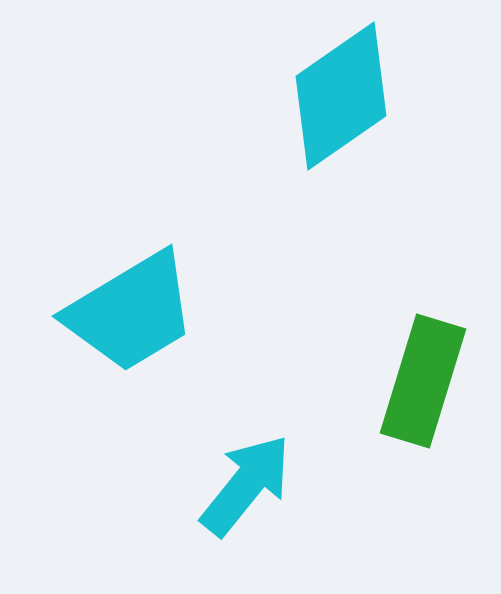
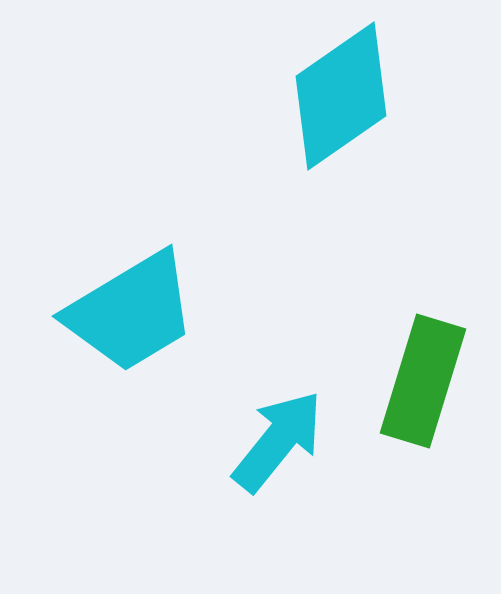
cyan arrow: moved 32 px right, 44 px up
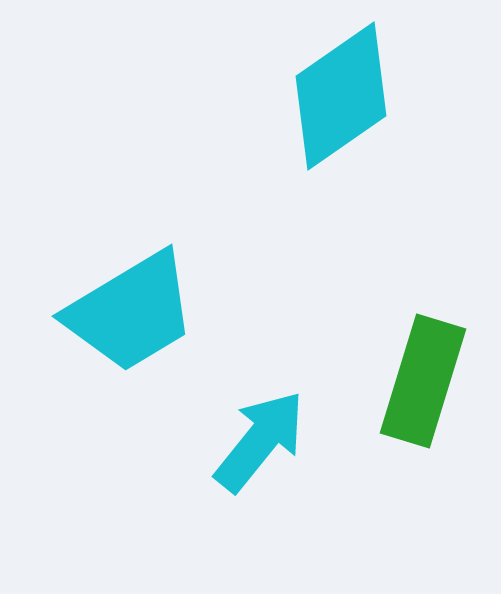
cyan arrow: moved 18 px left
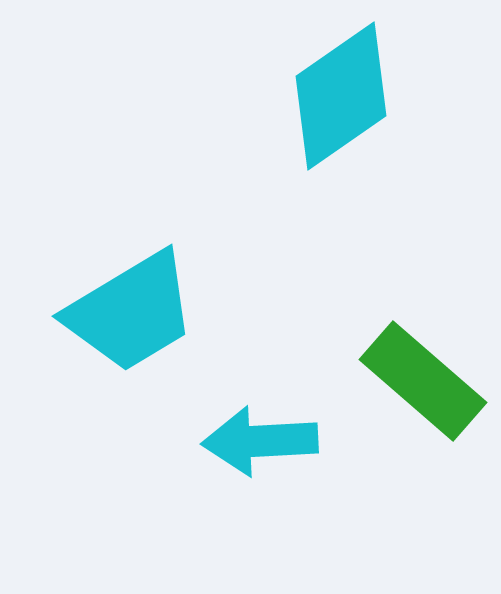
green rectangle: rotated 66 degrees counterclockwise
cyan arrow: rotated 132 degrees counterclockwise
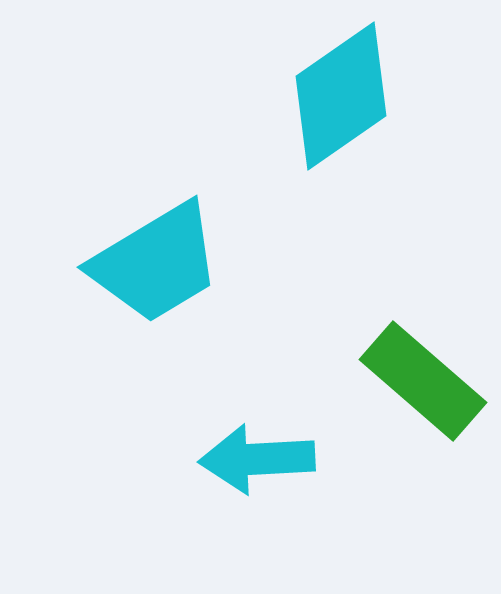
cyan trapezoid: moved 25 px right, 49 px up
cyan arrow: moved 3 px left, 18 px down
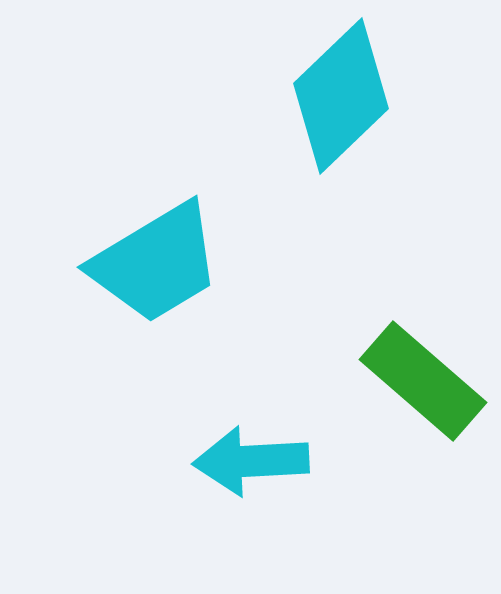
cyan diamond: rotated 9 degrees counterclockwise
cyan arrow: moved 6 px left, 2 px down
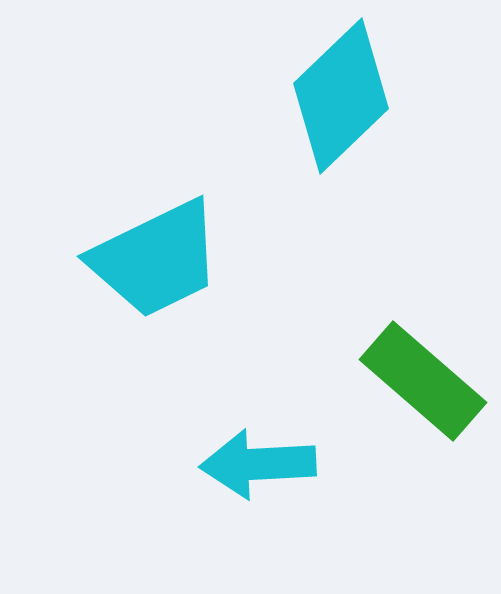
cyan trapezoid: moved 4 px up; rotated 5 degrees clockwise
cyan arrow: moved 7 px right, 3 px down
